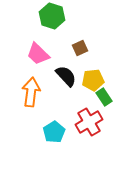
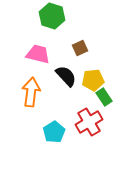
pink trapezoid: rotated 150 degrees clockwise
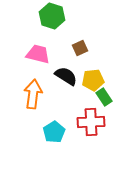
black semicircle: rotated 15 degrees counterclockwise
orange arrow: moved 2 px right, 2 px down
red cross: moved 2 px right; rotated 28 degrees clockwise
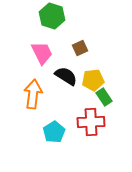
pink trapezoid: moved 4 px right, 1 px up; rotated 50 degrees clockwise
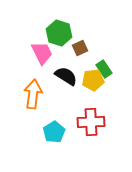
green hexagon: moved 7 px right, 17 px down
green rectangle: moved 28 px up
